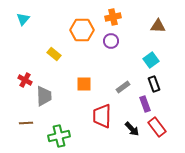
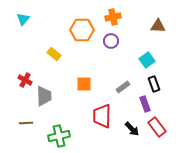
cyan square: moved 4 px left
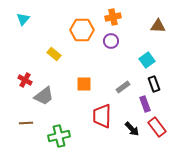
gray trapezoid: rotated 55 degrees clockwise
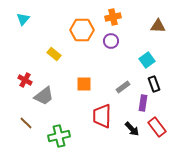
purple rectangle: moved 2 px left, 1 px up; rotated 28 degrees clockwise
brown line: rotated 48 degrees clockwise
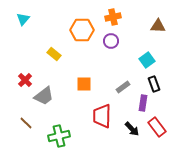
red cross: rotated 16 degrees clockwise
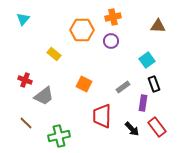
red cross: rotated 24 degrees counterclockwise
orange square: rotated 28 degrees clockwise
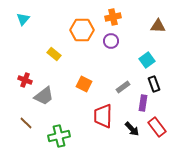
red trapezoid: moved 1 px right
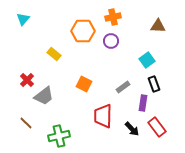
orange hexagon: moved 1 px right, 1 px down
red cross: moved 2 px right; rotated 24 degrees clockwise
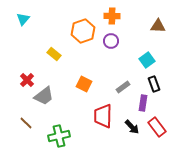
orange cross: moved 1 px left, 1 px up; rotated 14 degrees clockwise
orange hexagon: rotated 20 degrees counterclockwise
black arrow: moved 2 px up
